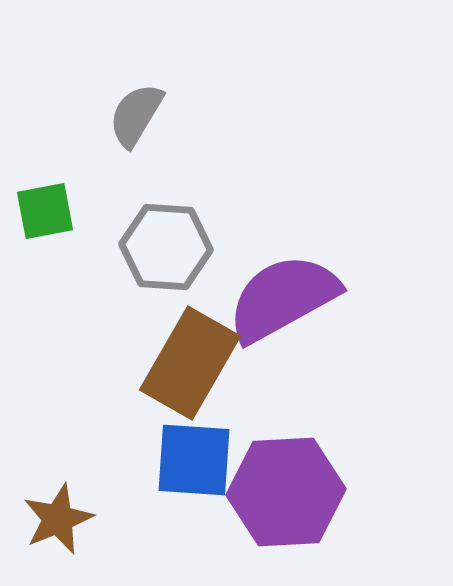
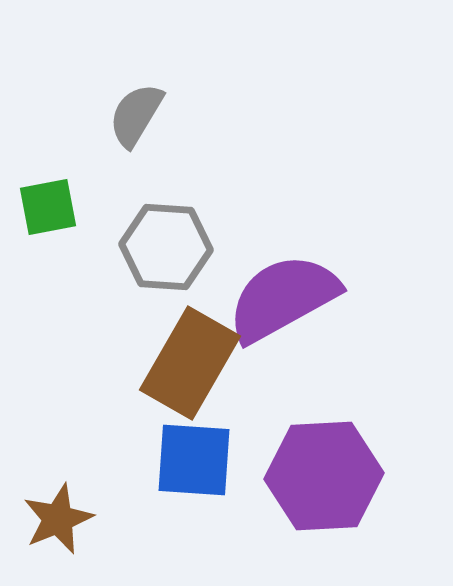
green square: moved 3 px right, 4 px up
purple hexagon: moved 38 px right, 16 px up
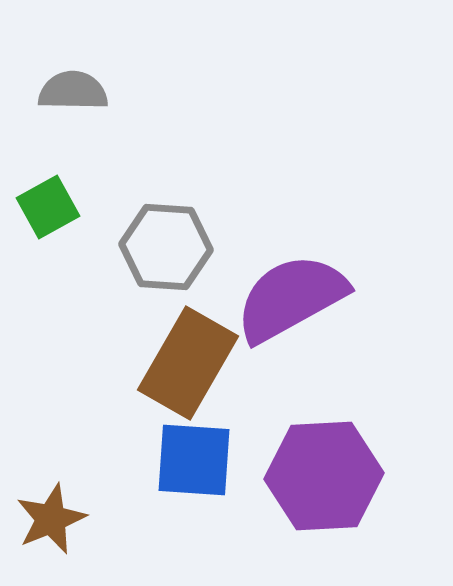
gray semicircle: moved 63 px left, 24 px up; rotated 60 degrees clockwise
green square: rotated 18 degrees counterclockwise
purple semicircle: moved 8 px right
brown rectangle: moved 2 px left
brown star: moved 7 px left
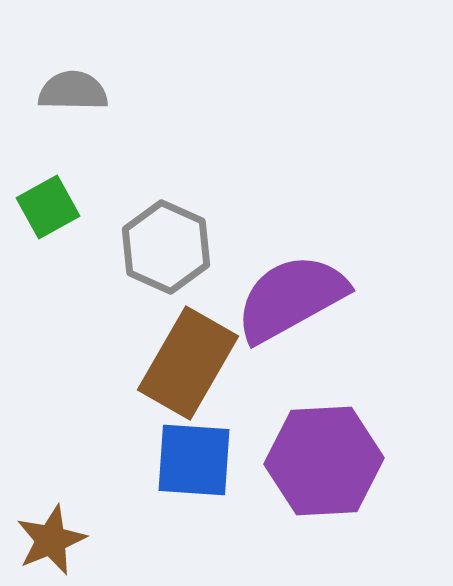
gray hexagon: rotated 20 degrees clockwise
purple hexagon: moved 15 px up
brown star: moved 21 px down
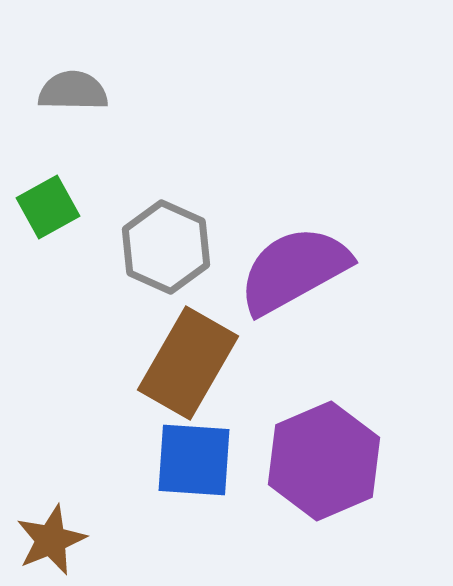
purple semicircle: moved 3 px right, 28 px up
purple hexagon: rotated 20 degrees counterclockwise
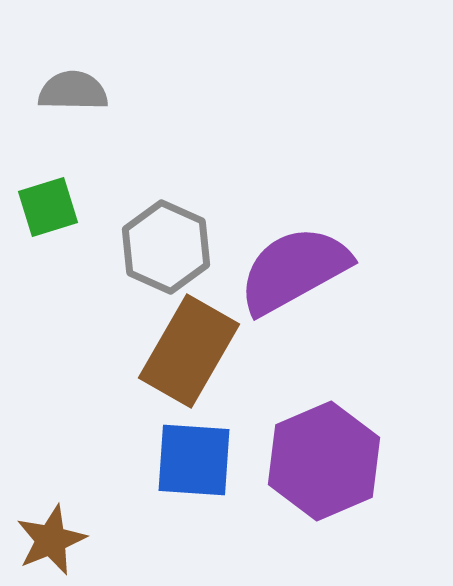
green square: rotated 12 degrees clockwise
brown rectangle: moved 1 px right, 12 px up
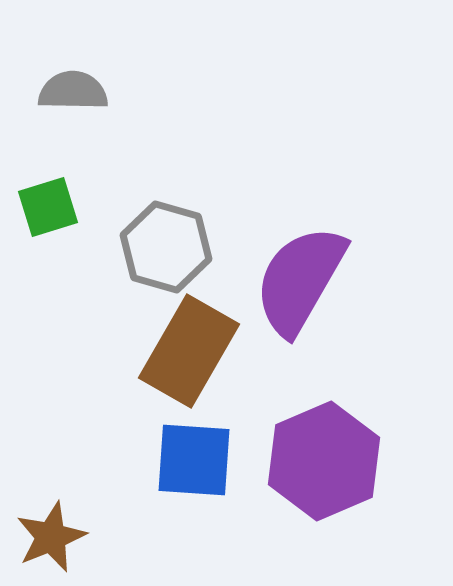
gray hexagon: rotated 8 degrees counterclockwise
purple semicircle: moved 6 px right, 10 px down; rotated 31 degrees counterclockwise
brown star: moved 3 px up
